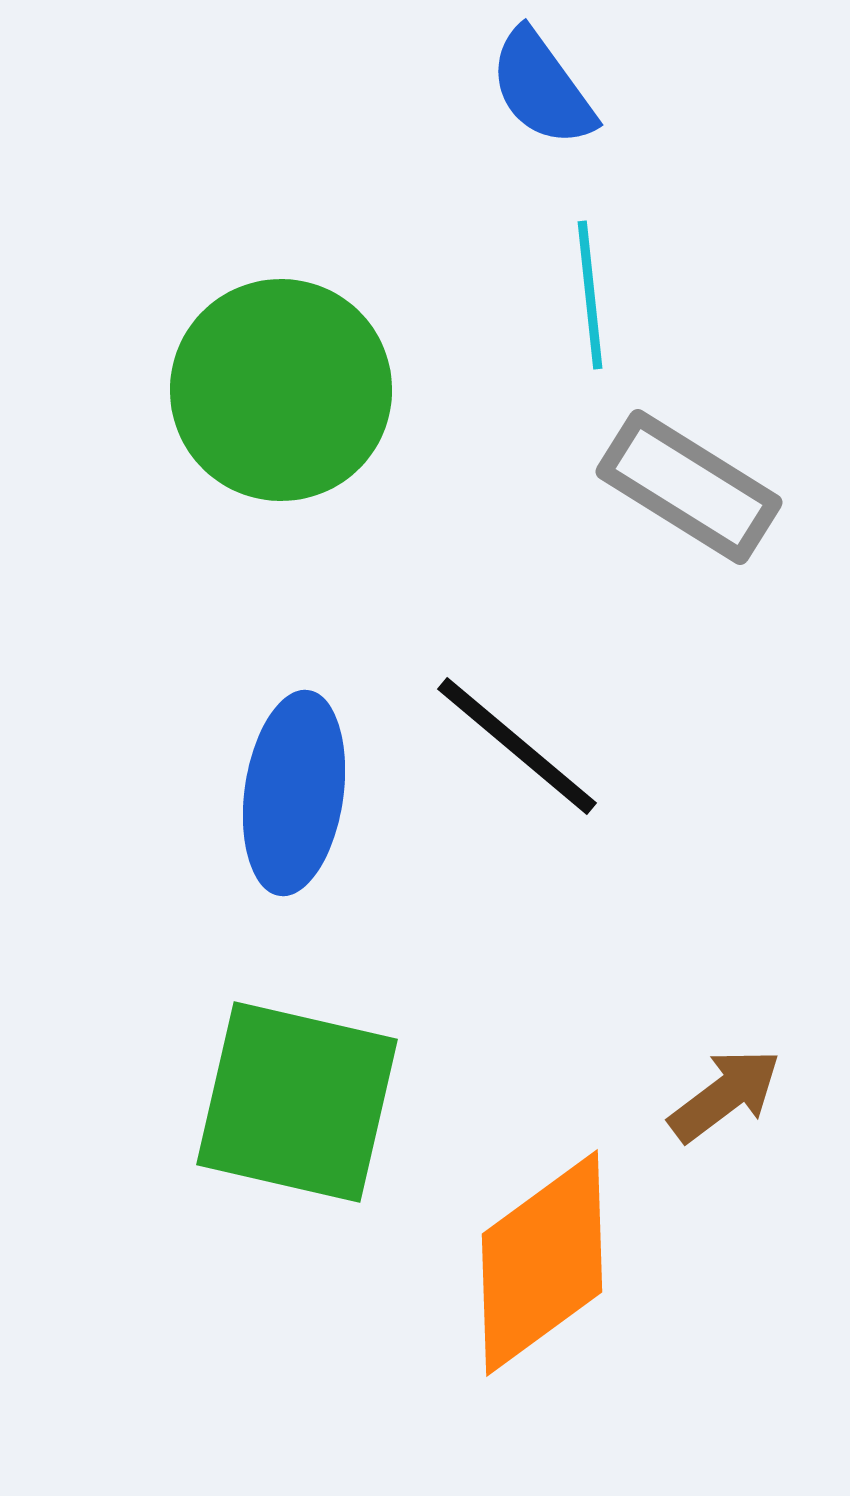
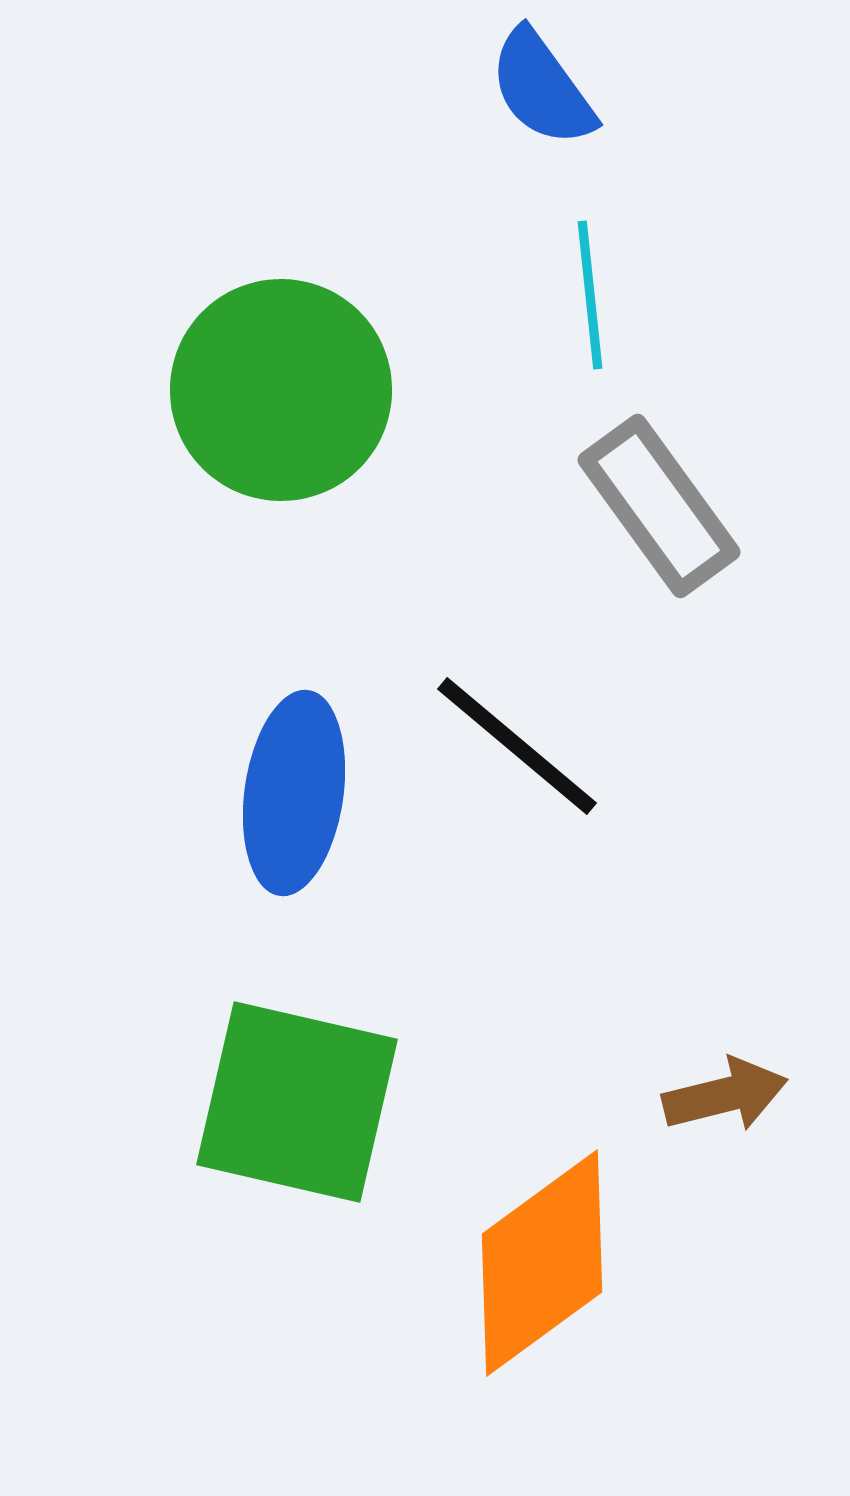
gray rectangle: moved 30 px left, 19 px down; rotated 22 degrees clockwise
brown arrow: rotated 23 degrees clockwise
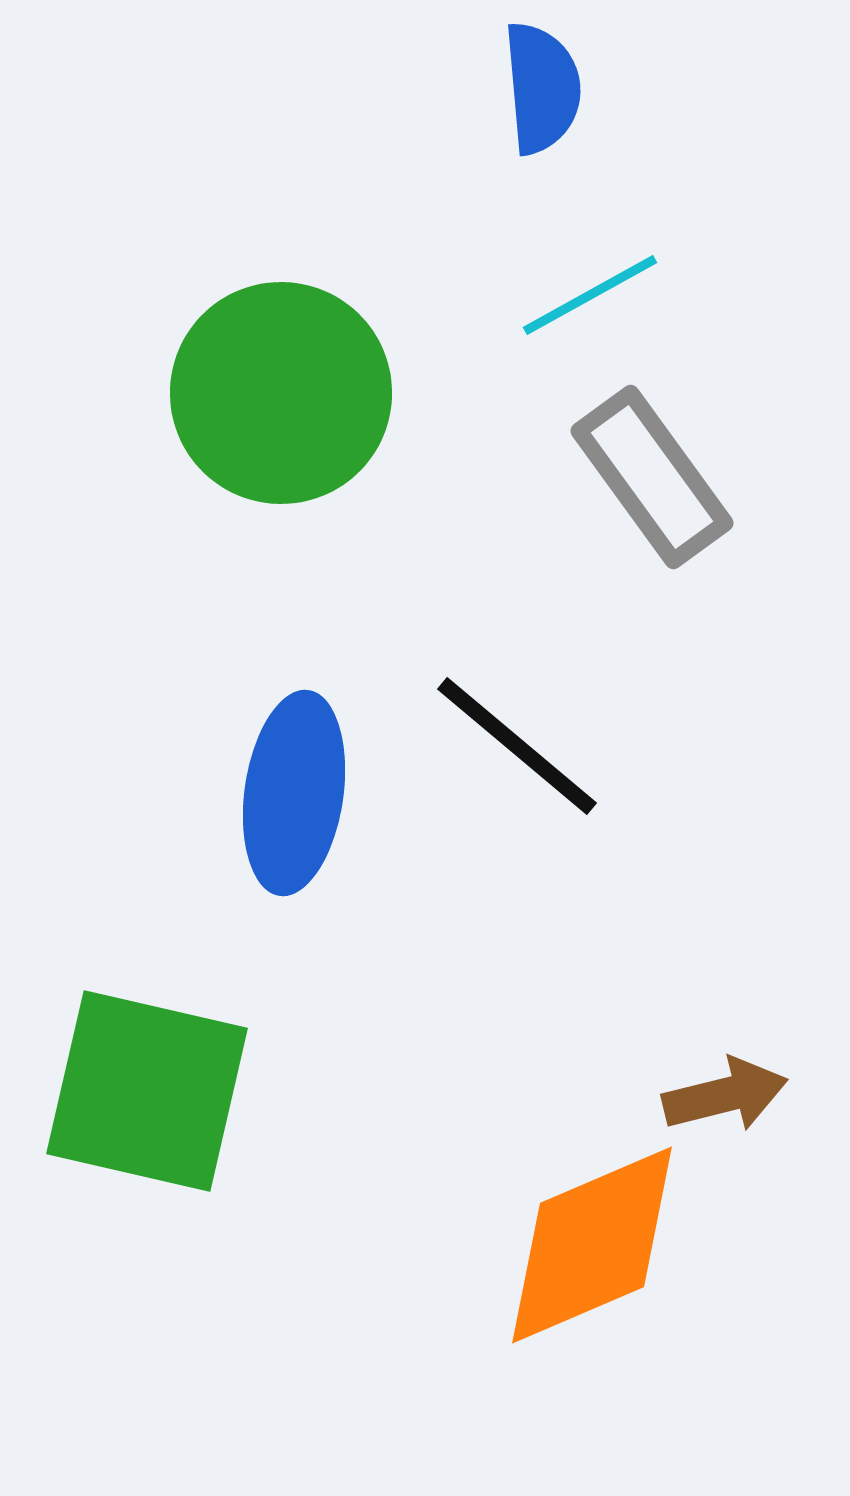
blue semicircle: rotated 149 degrees counterclockwise
cyan line: rotated 67 degrees clockwise
green circle: moved 3 px down
gray rectangle: moved 7 px left, 29 px up
green square: moved 150 px left, 11 px up
orange diamond: moved 50 px right, 18 px up; rotated 13 degrees clockwise
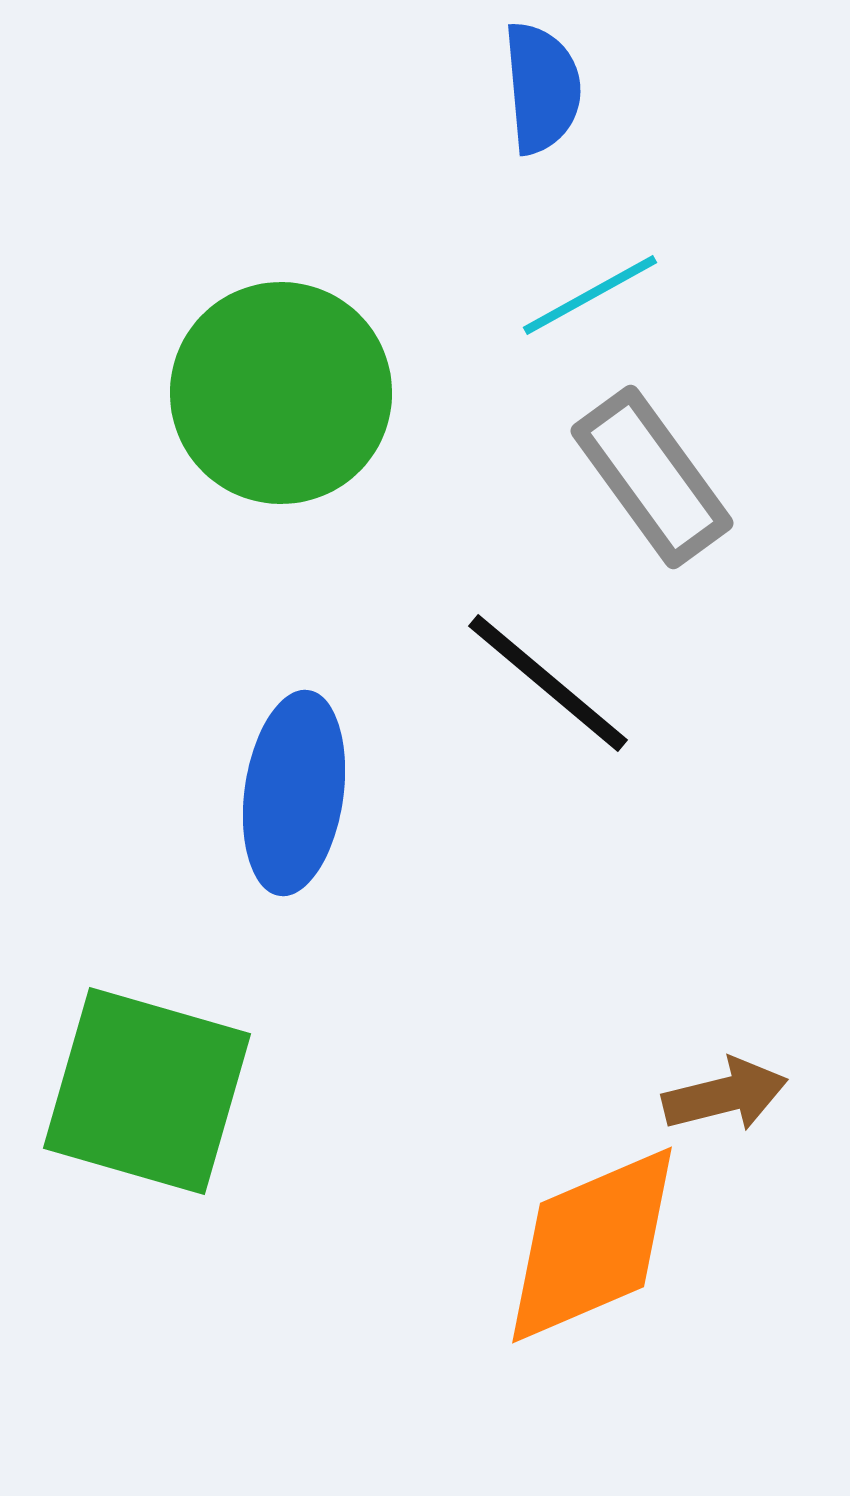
black line: moved 31 px right, 63 px up
green square: rotated 3 degrees clockwise
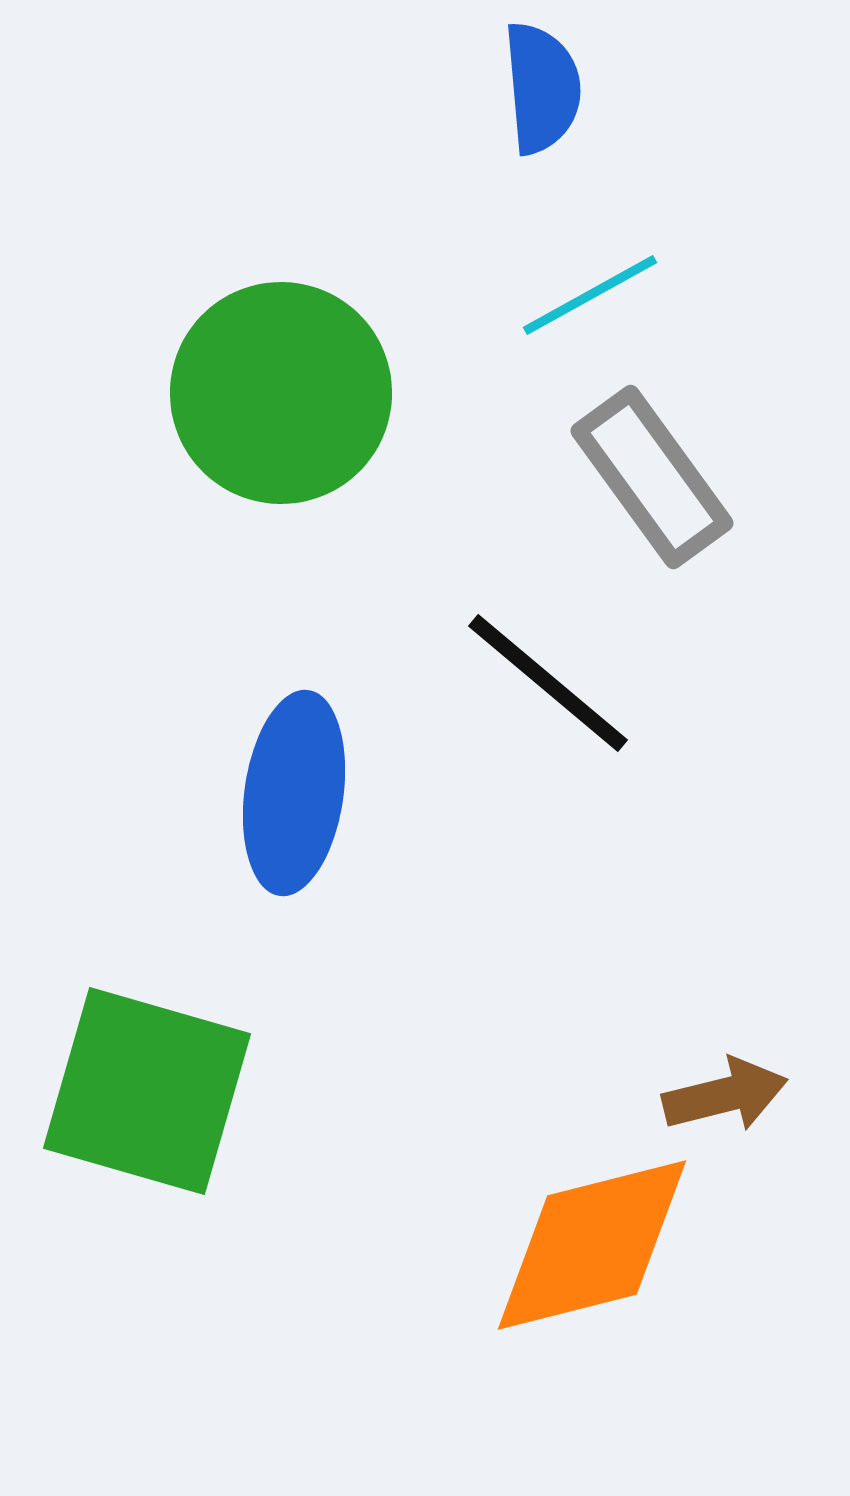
orange diamond: rotated 9 degrees clockwise
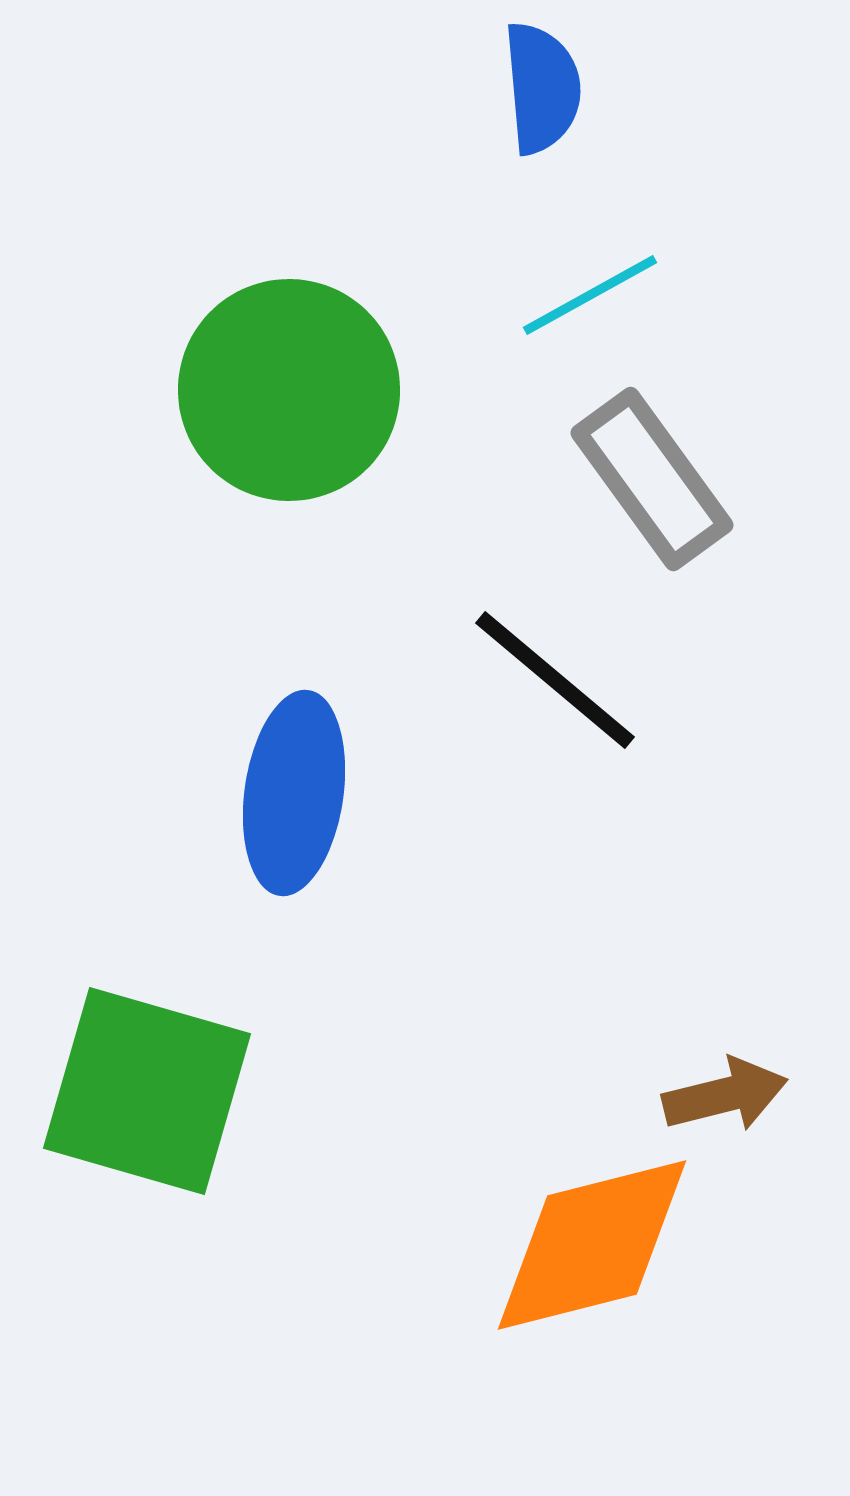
green circle: moved 8 px right, 3 px up
gray rectangle: moved 2 px down
black line: moved 7 px right, 3 px up
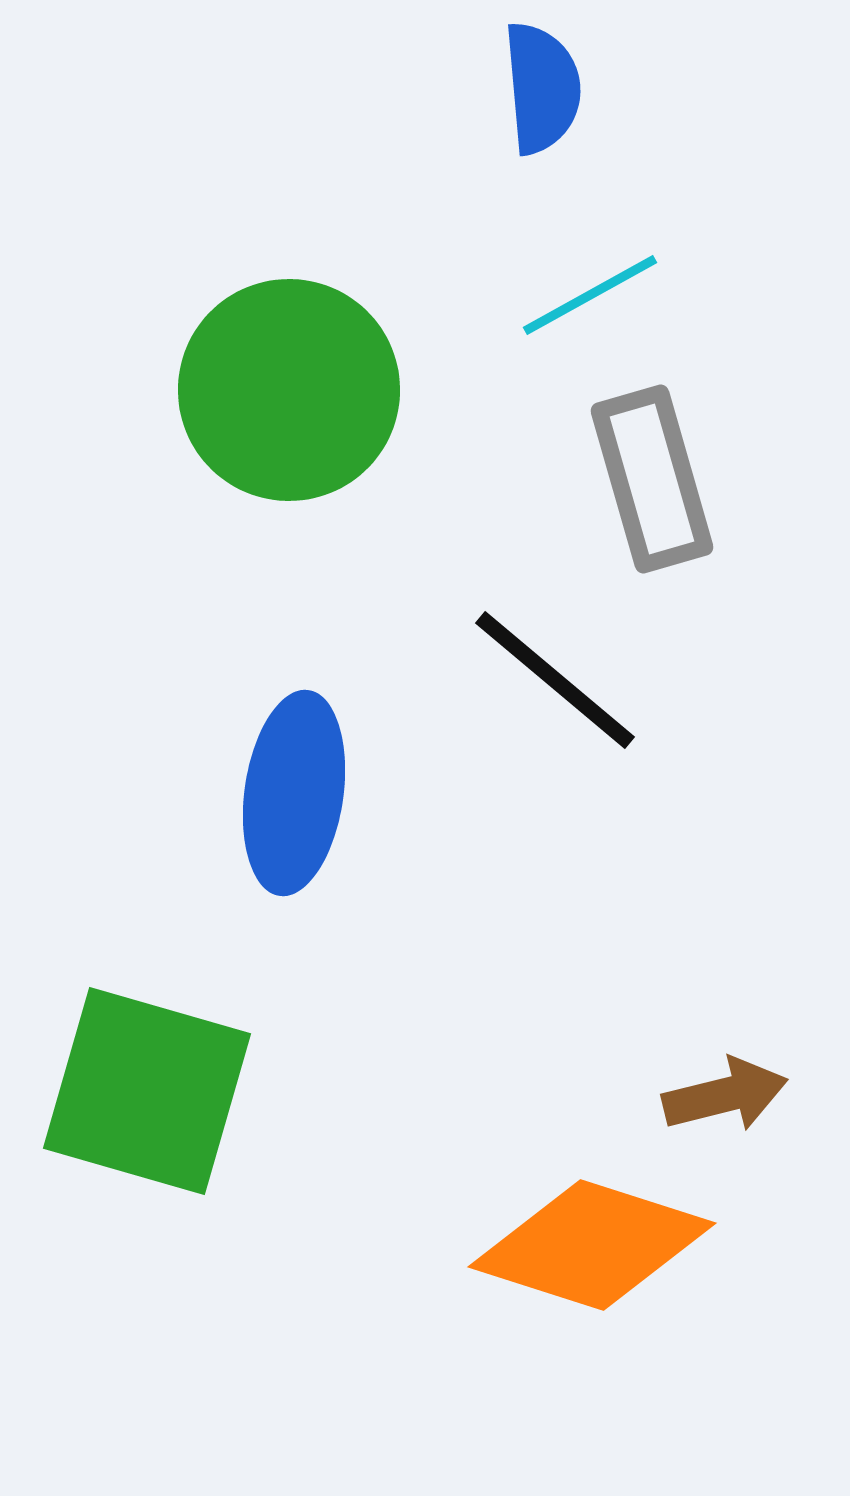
gray rectangle: rotated 20 degrees clockwise
orange diamond: rotated 32 degrees clockwise
